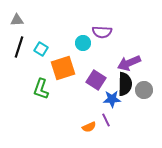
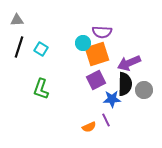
orange square: moved 34 px right, 14 px up
purple square: rotated 30 degrees clockwise
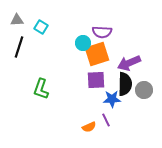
cyan square: moved 22 px up
purple square: rotated 24 degrees clockwise
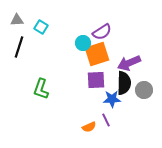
purple semicircle: rotated 36 degrees counterclockwise
black semicircle: moved 1 px left, 1 px up
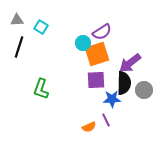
purple arrow: moved 1 px right; rotated 15 degrees counterclockwise
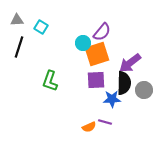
purple semicircle: rotated 18 degrees counterclockwise
green L-shape: moved 9 px right, 8 px up
purple line: moved 1 px left, 2 px down; rotated 48 degrees counterclockwise
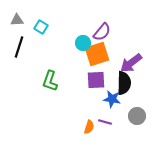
purple arrow: moved 1 px right
gray circle: moved 7 px left, 26 px down
blue star: rotated 12 degrees clockwise
orange semicircle: rotated 48 degrees counterclockwise
